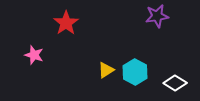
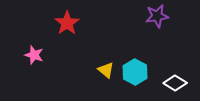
red star: moved 1 px right
yellow triangle: rotated 48 degrees counterclockwise
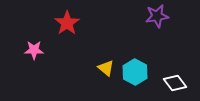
pink star: moved 5 px up; rotated 18 degrees counterclockwise
yellow triangle: moved 2 px up
white diamond: rotated 20 degrees clockwise
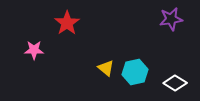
purple star: moved 14 px right, 3 px down
cyan hexagon: rotated 20 degrees clockwise
white diamond: rotated 20 degrees counterclockwise
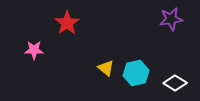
cyan hexagon: moved 1 px right, 1 px down
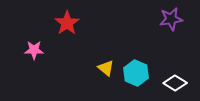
cyan hexagon: rotated 25 degrees counterclockwise
